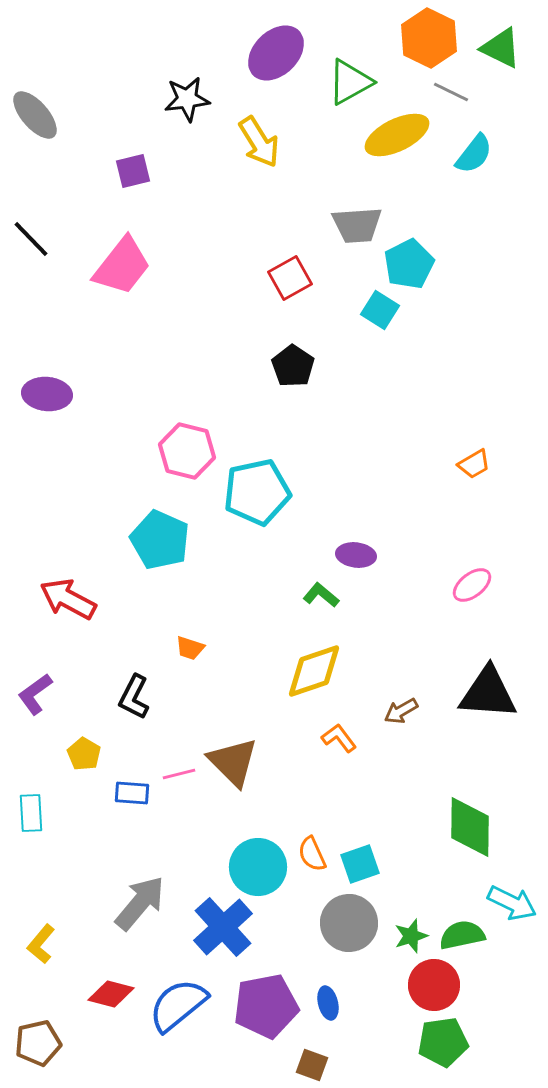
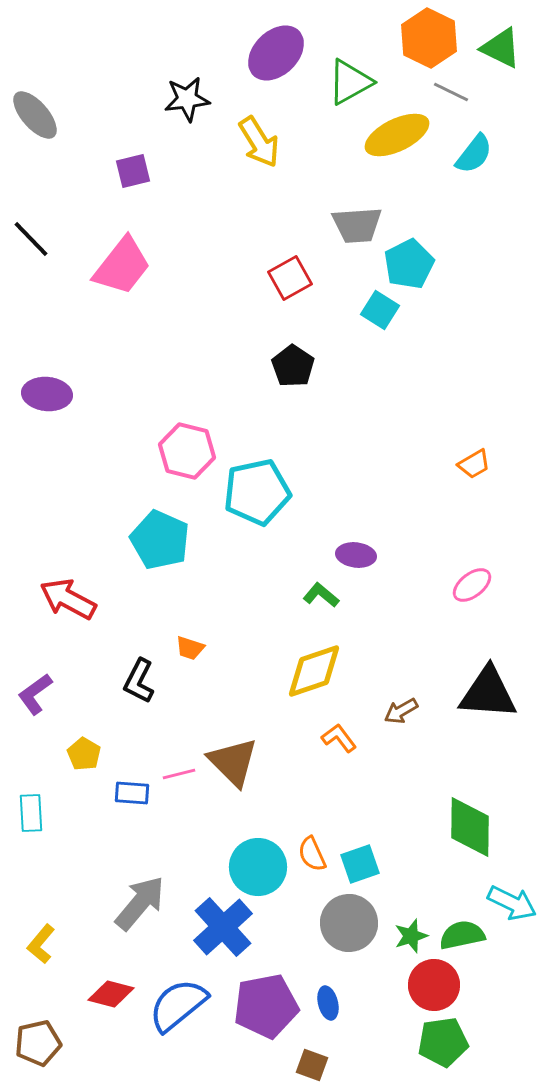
black L-shape at (134, 697): moved 5 px right, 16 px up
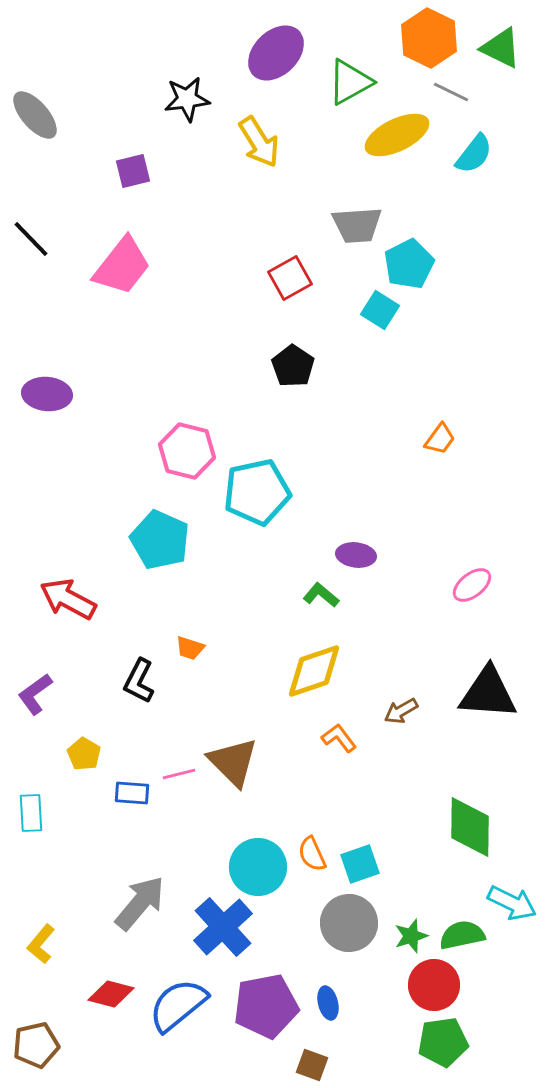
orange trapezoid at (474, 464): moved 34 px left, 25 px up; rotated 24 degrees counterclockwise
brown pentagon at (38, 1043): moved 2 px left, 2 px down
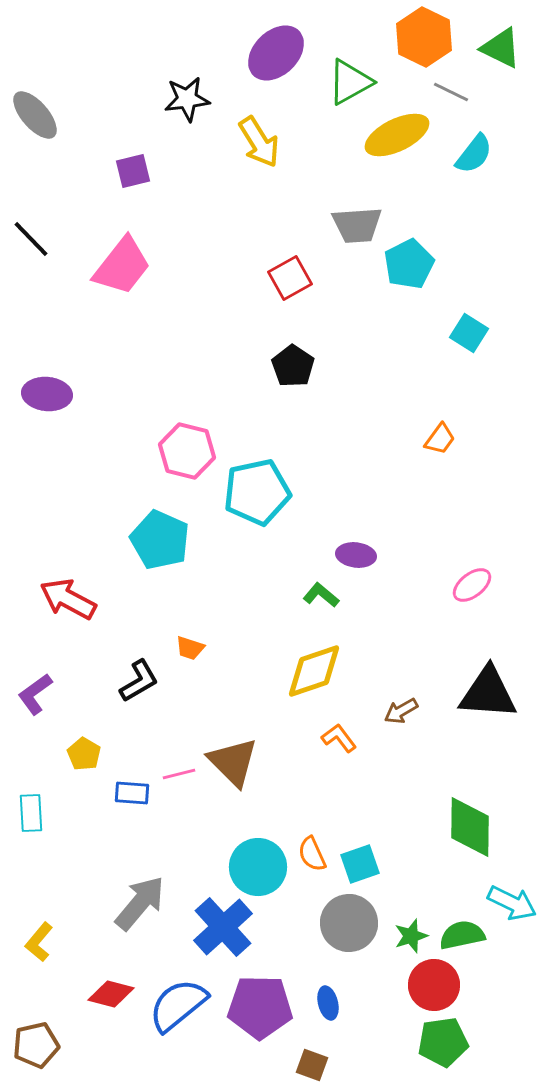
orange hexagon at (429, 38): moved 5 px left, 1 px up
cyan square at (380, 310): moved 89 px right, 23 px down
black L-shape at (139, 681): rotated 147 degrees counterclockwise
yellow L-shape at (41, 944): moved 2 px left, 2 px up
purple pentagon at (266, 1006): moved 6 px left, 1 px down; rotated 12 degrees clockwise
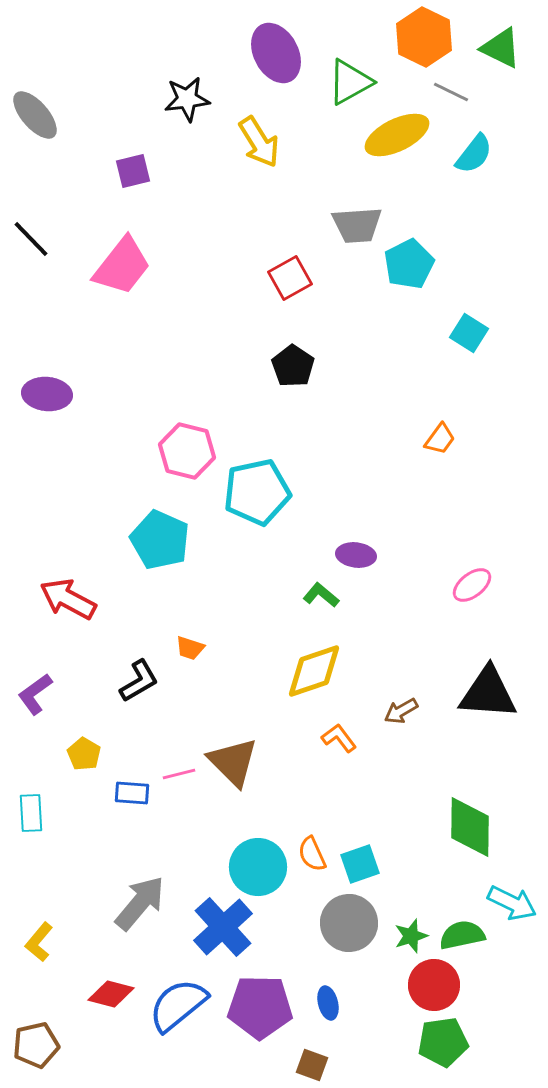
purple ellipse at (276, 53): rotated 74 degrees counterclockwise
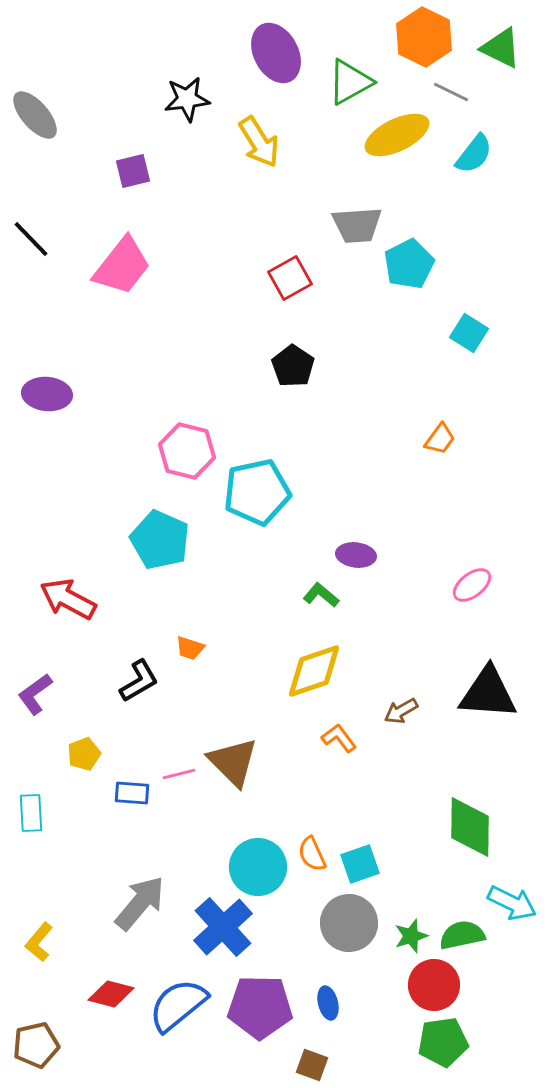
yellow pentagon at (84, 754): rotated 20 degrees clockwise
